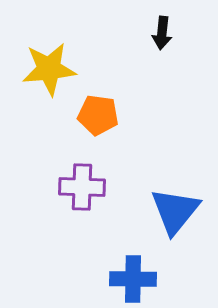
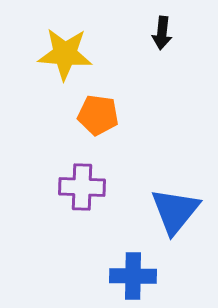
yellow star: moved 16 px right, 15 px up; rotated 10 degrees clockwise
blue cross: moved 3 px up
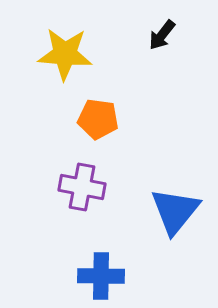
black arrow: moved 2 px down; rotated 32 degrees clockwise
orange pentagon: moved 4 px down
purple cross: rotated 9 degrees clockwise
blue cross: moved 32 px left
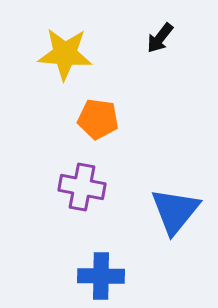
black arrow: moved 2 px left, 3 px down
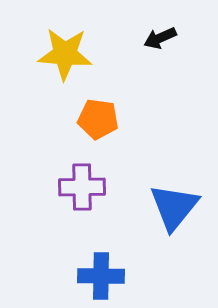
black arrow: rotated 28 degrees clockwise
purple cross: rotated 12 degrees counterclockwise
blue triangle: moved 1 px left, 4 px up
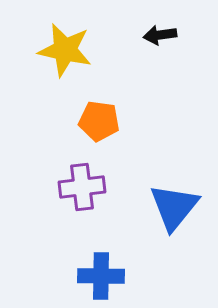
black arrow: moved 3 px up; rotated 16 degrees clockwise
yellow star: moved 4 px up; rotated 8 degrees clockwise
orange pentagon: moved 1 px right, 2 px down
purple cross: rotated 6 degrees counterclockwise
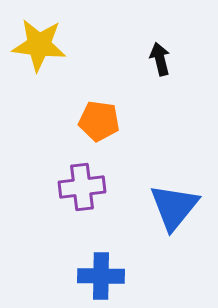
black arrow: moved 24 px down; rotated 84 degrees clockwise
yellow star: moved 26 px left, 5 px up; rotated 6 degrees counterclockwise
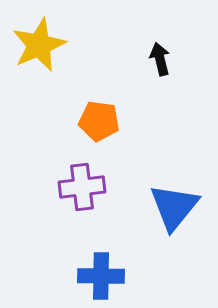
yellow star: rotated 30 degrees counterclockwise
